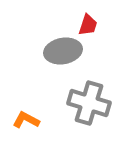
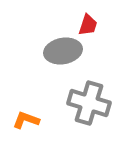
orange L-shape: rotated 8 degrees counterclockwise
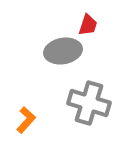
orange L-shape: rotated 112 degrees clockwise
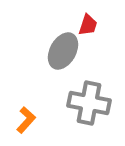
gray ellipse: rotated 51 degrees counterclockwise
gray cross: rotated 6 degrees counterclockwise
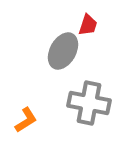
orange L-shape: rotated 16 degrees clockwise
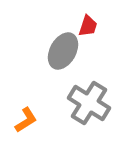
red trapezoid: moved 1 px down
gray cross: rotated 21 degrees clockwise
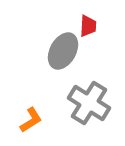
red trapezoid: rotated 15 degrees counterclockwise
orange L-shape: moved 5 px right
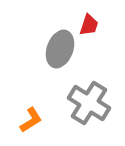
red trapezoid: moved 1 px right, 1 px up; rotated 15 degrees clockwise
gray ellipse: moved 3 px left, 2 px up; rotated 9 degrees counterclockwise
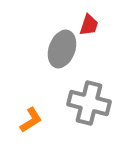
gray ellipse: moved 2 px right
gray cross: rotated 18 degrees counterclockwise
